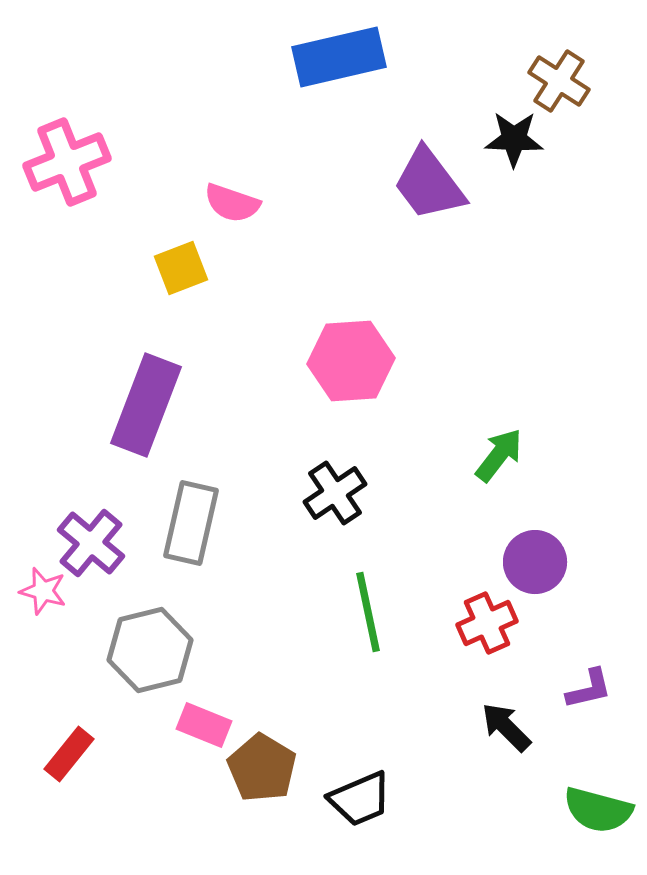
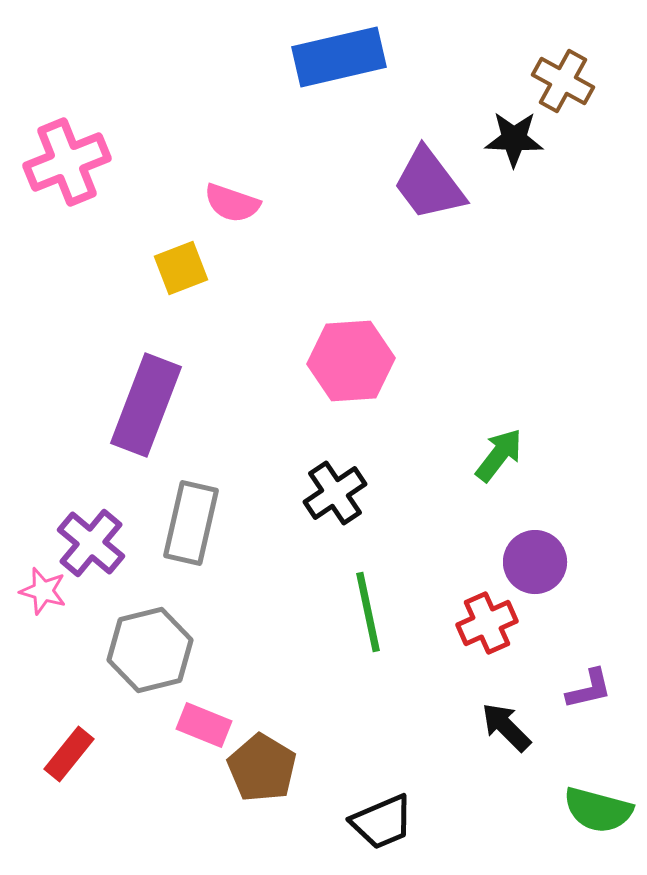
brown cross: moved 4 px right; rotated 4 degrees counterclockwise
black trapezoid: moved 22 px right, 23 px down
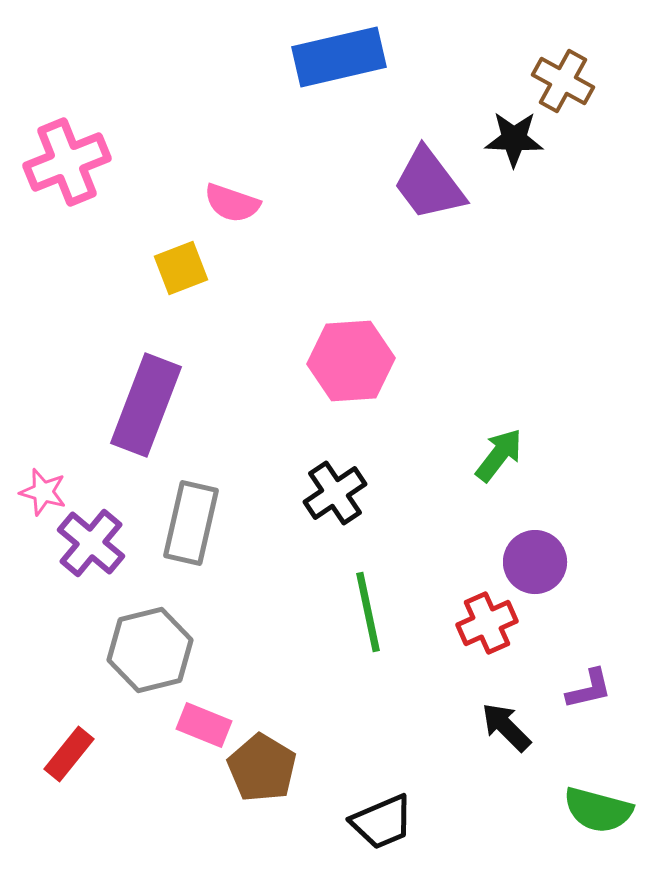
pink star: moved 99 px up
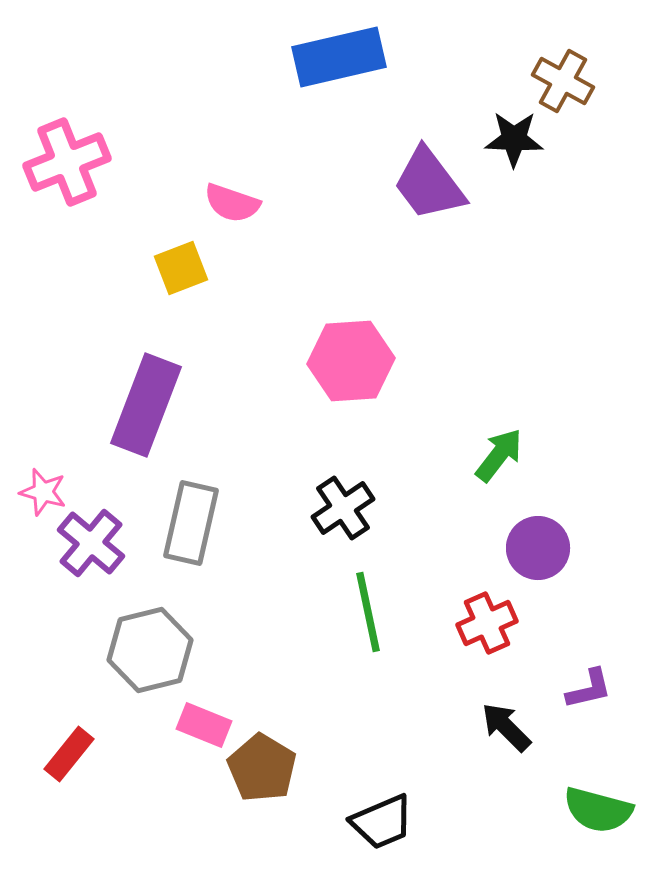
black cross: moved 8 px right, 15 px down
purple circle: moved 3 px right, 14 px up
